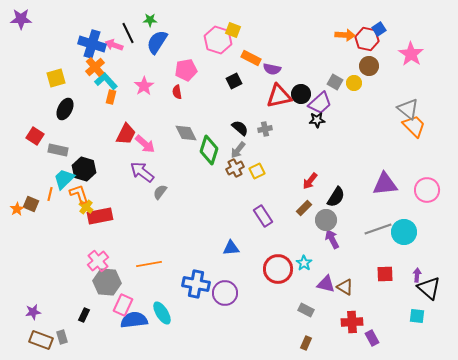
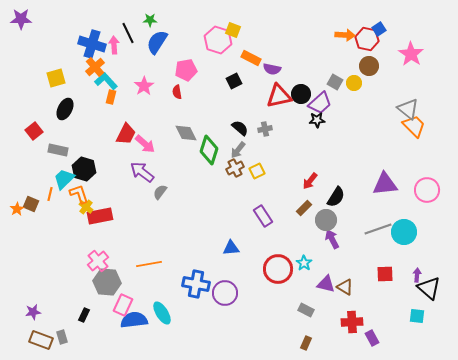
pink arrow at (114, 45): rotated 66 degrees clockwise
red square at (35, 136): moved 1 px left, 5 px up; rotated 18 degrees clockwise
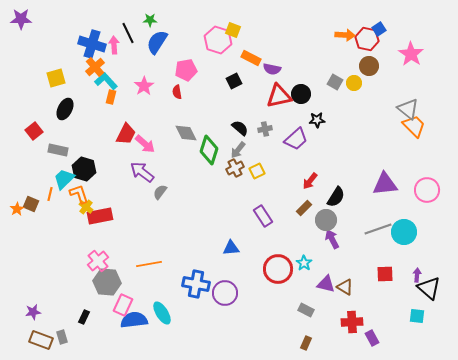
purple trapezoid at (320, 103): moved 24 px left, 36 px down
black rectangle at (84, 315): moved 2 px down
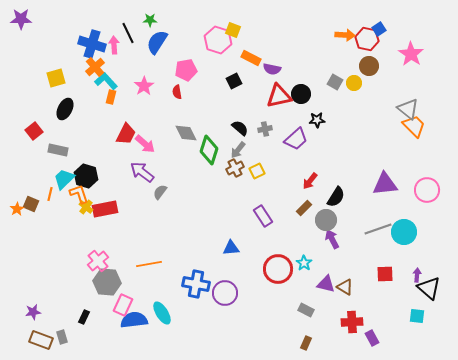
black hexagon at (84, 169): moved 2 px right, 7 px down
red rectangle at (100, 216): moved 5 px right, 7 px up
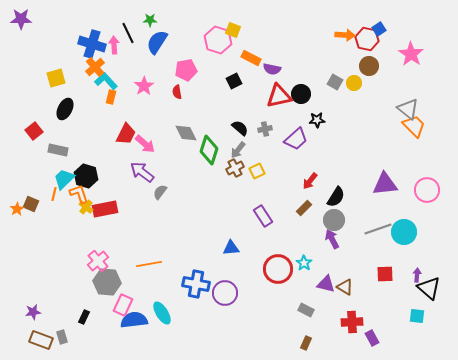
orange line at (50, 194): moved 4 px right
gray circle at (326, 220): moved 8 px right
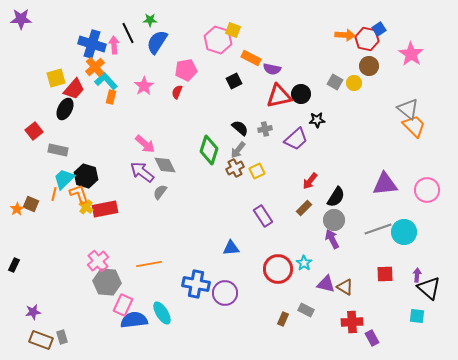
red semicircle at (177, 92): rotated 32 degrees clockwise
gray diamond at (186, 133): moved 21 px left, 32 px down
red trapezoid at (126, 134): moved 52 px left, 45 px up; rotated 15 degrees clockwise
black rectangle at (84, 317): moved 70 px left, 52 px up
brown rectangle at (306, 343): moved 23 px left, 24 px up
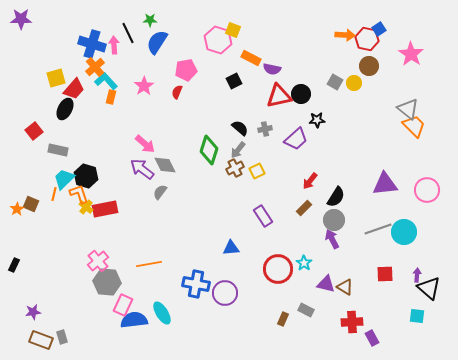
purple arrow at (142, 172): moved 3 px up
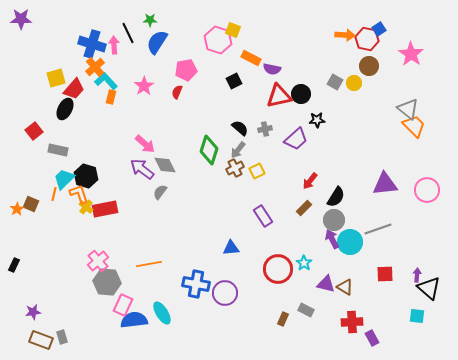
cyan circle at (404, 232): moved 54 px left, 10 px down
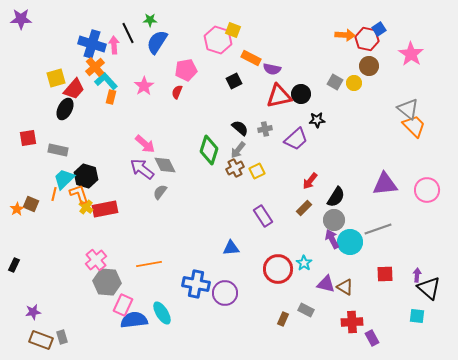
red square at (34, 131): moved 6 px left, 7 px down; rotated 30 degrees clockwise
pink cross at (98, 261): moved 2 px left, 1 px up
